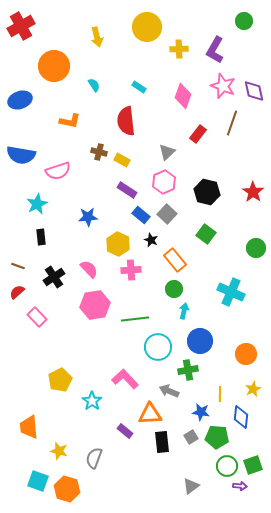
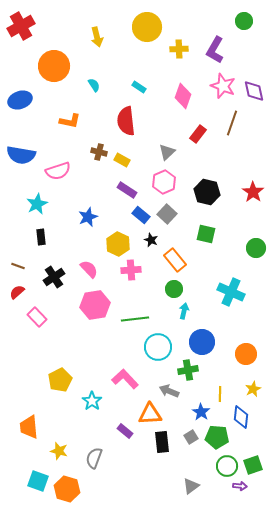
blue star at (88, 217): rotated 18 degrees counterclockwise
green square at (206, 234): rotated 24 degrees counterclockwise
blue circle at (200, 341): moved 2 px right, 1 px down
blue star at (201, 412): rotated 24 degrees clockwise
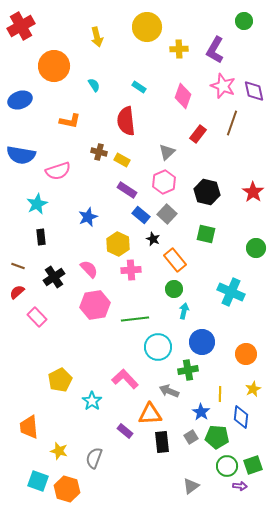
black star at (151, 240): moved 2 px right, 1 px up
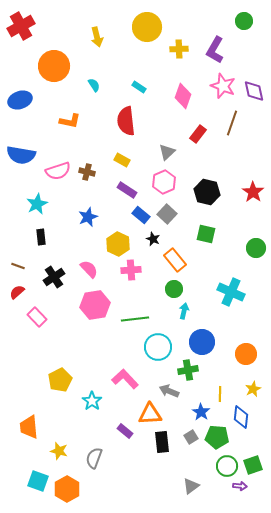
brown cross at (99, 152): moved 12 px left, 20 px down
orange hexagon at (67, 489): rotated 15 degrees clockwise
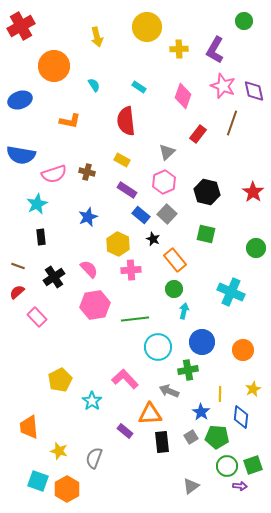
pink semicircle at (58, 171): moved 4 px left, 3 px down
orange circle at (246, 354): moved 3 px left, 4 px up
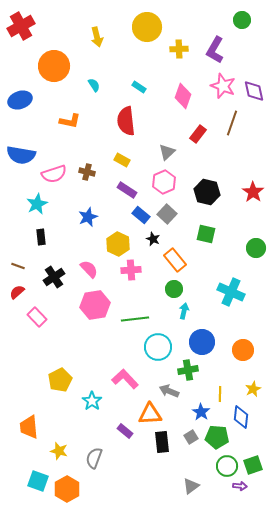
green circle at (244, 21): moved 2 px left, 1 px up
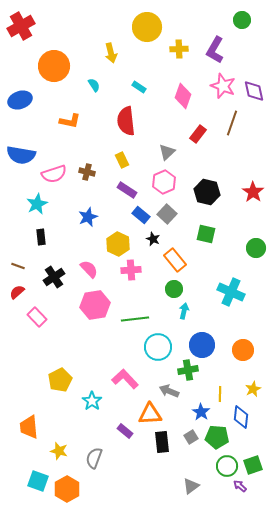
yellow arrow at (97, 37): moved 14 px right, 16 px down
yellow rectangle at (122, 160): rotated 35 degrees clockwise
blue circle at (202, 342): moved 3 px down
purple arrow at (240, 486): rotated 144 degrees counterclockwise
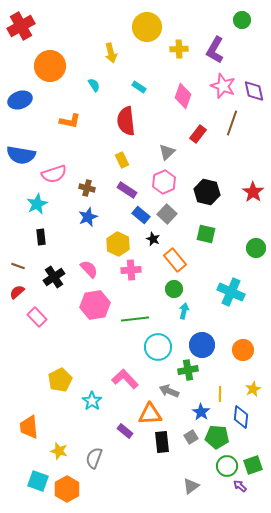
orange circle at (54, 66): moved 4 px left
brown cross at (87, 172): moved 16 px down
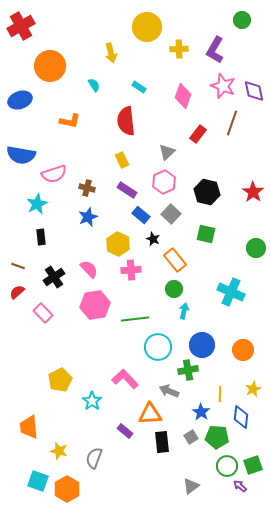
gray square at (167, 214): moved 4 px right
pink rectangle at (37, 317): moved 6 px right, 4 px up
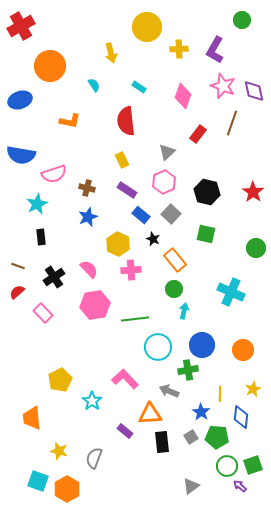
orange trapezoid at (29, 427): moved 3 px right, 9 px up
